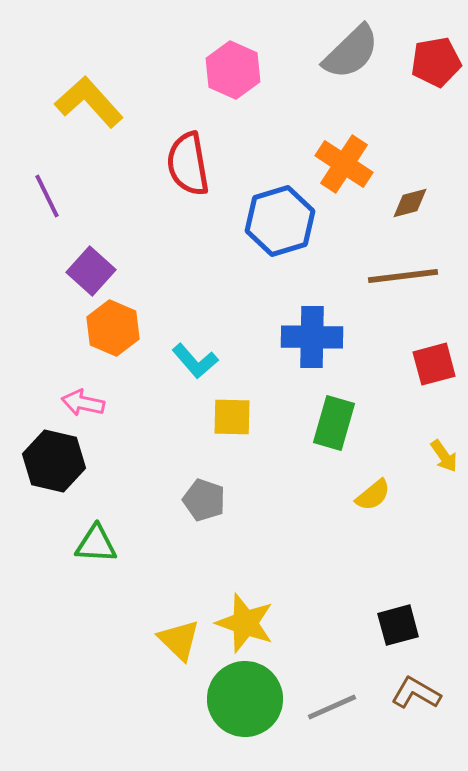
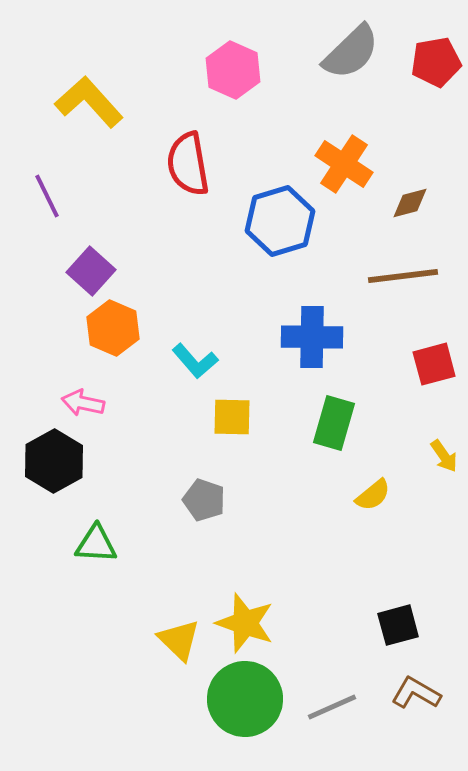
black hexagon: rotated 18 degrees clockwise
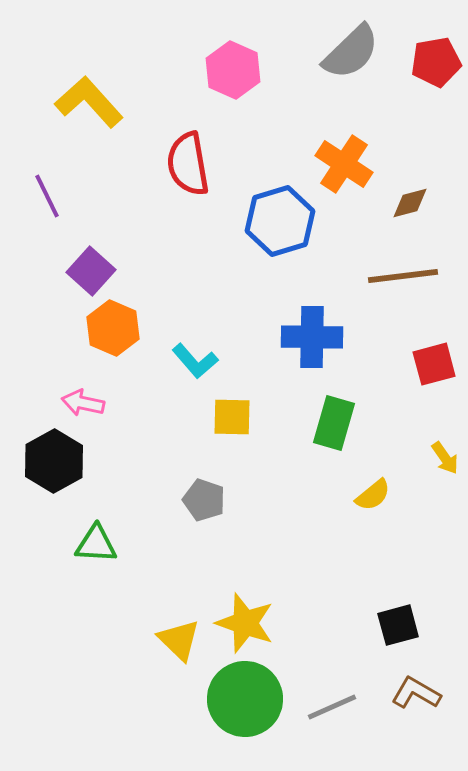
yellow arrow: moved 1 px right, 2 px down
